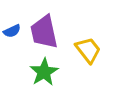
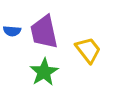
blue semicircle: rotated 30 degrees clockwise
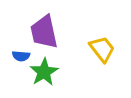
blue semicircle: moved 9 px right, 25 px down
yellow trapezoid: moved 14 px right, 1 px up
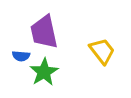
yellow trapezoid: moved 2 px down
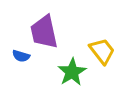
blue semicircle: rotated 12 degrees clockwise
green star: moved 28 px right
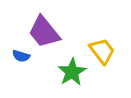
purple trapezoid: rotated 27 degrees counterclockwise
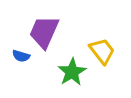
purple trapezoid: rotated 63 degrees clockwise
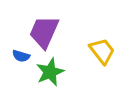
green star: moved 22 px left; rotated 8 degrees clockwise
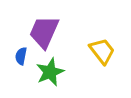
blue semicircle: rotated 84 degrees clockwise
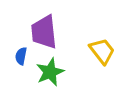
purple trapezoid: rotated 30 degrees counterclockwise
